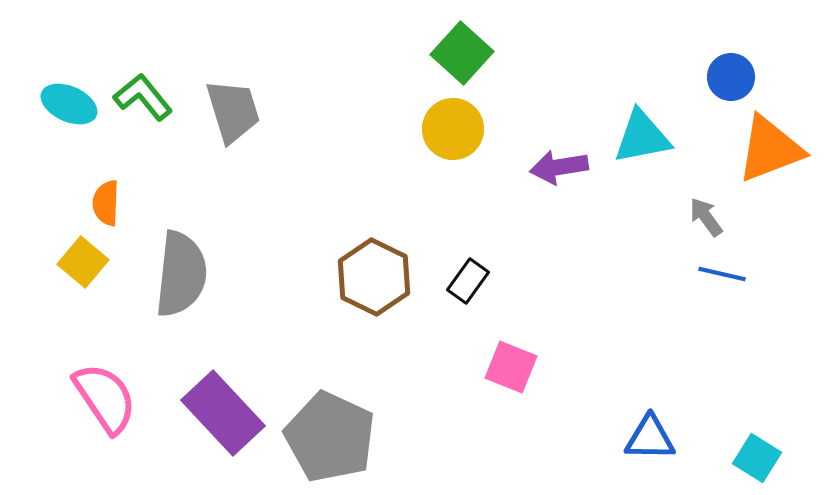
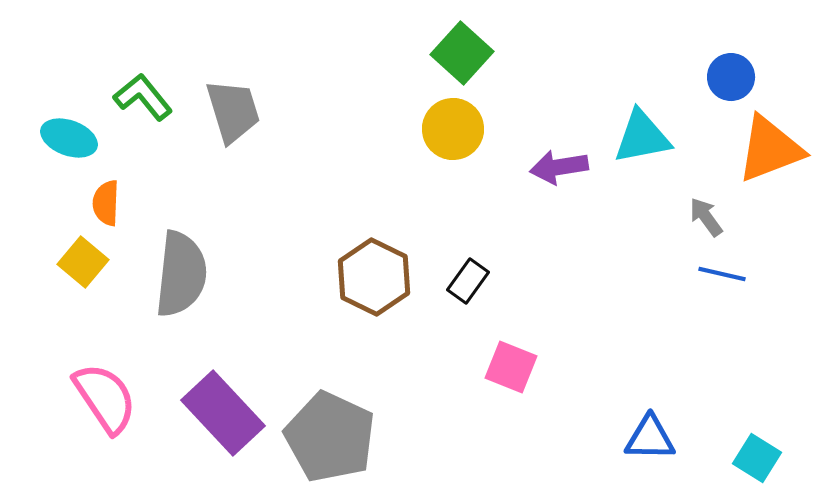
cyan ellipse: moved 34 px down; rotated 4 degrees counterclockwise
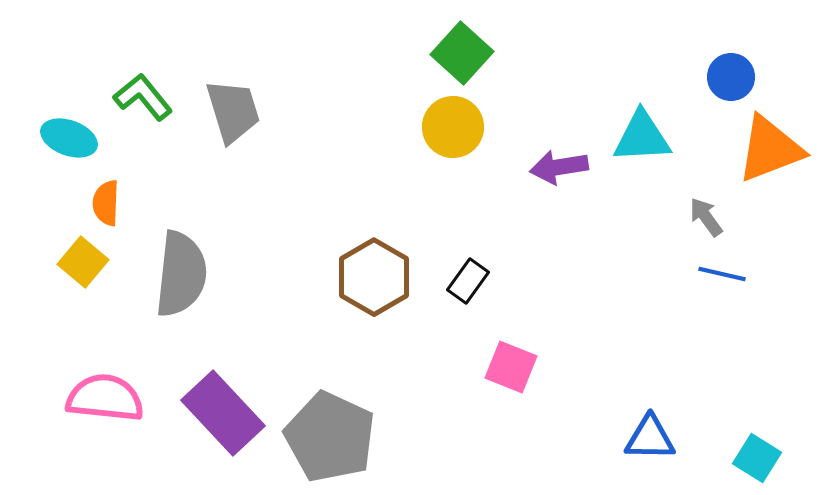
yellow circle: moved 2 px up
cyan triangle: rotated 8 degrees clockwise
brown hexagon: rotated 4 degrees clockwise
pink semicircle: rotated 50 degrees counterclockwise
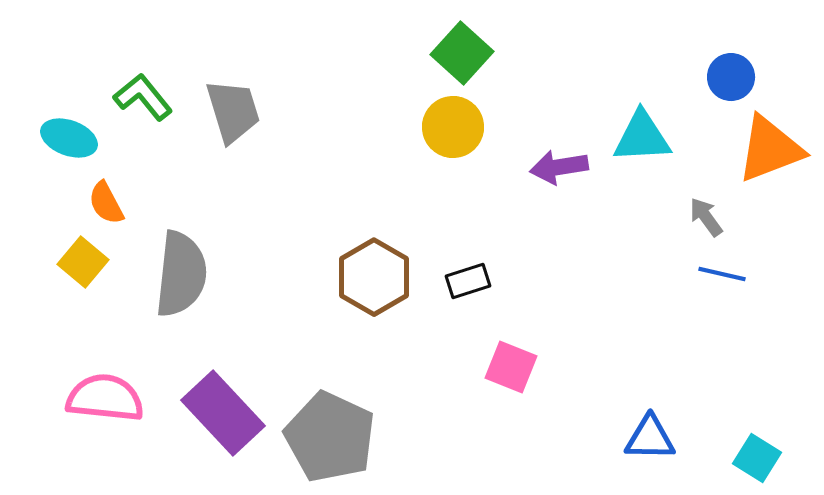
orange semicircle: rotated 30 degrees counterclockwise
black rectangle: rotated 36 degrees clockwise
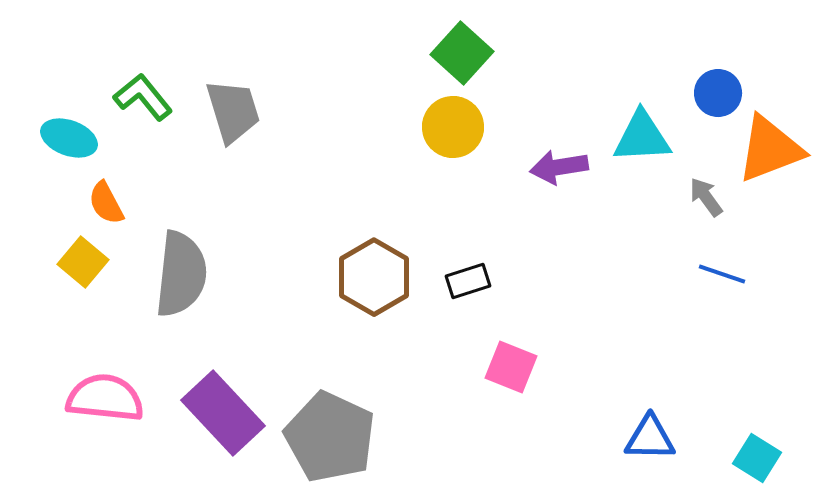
blue circle: moved 13 px left, 16 px down
gray arrow: moved 20 px up
blue line: rotated 6 degrees clockwise
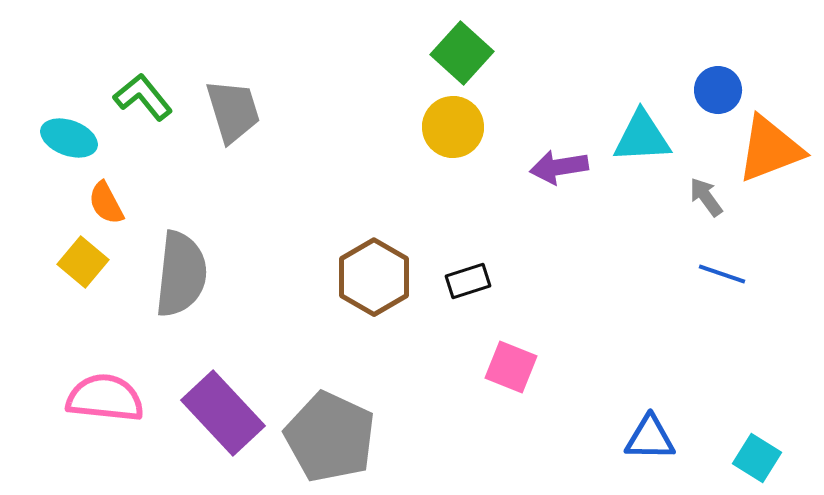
blue circle: moved 3 px up
